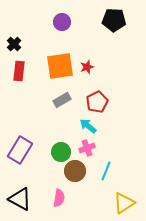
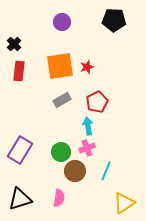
cyan arrow: rotated 42 degrees clockwise
black triangle: rotated 45 degrees counterclockwise
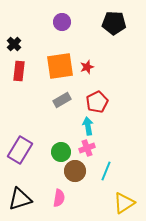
black pentagon: moved 3 px down
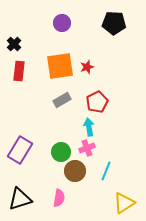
purple circle: moved 1 px down
cyan arrow: moved 1 px right, 1 px down
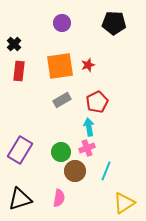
red star: moved 1 px right, 2 px up
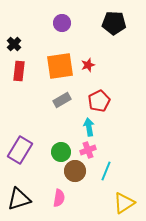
red pentagon: moved 2 px right, 1 px up
pink cross: moved 1 px right, 2 px down
black triangle: moved 1 px left
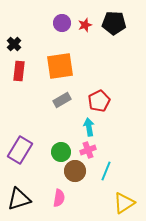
red star: moved 3 px left, 40 px up
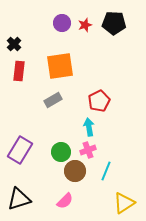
gray rectangle: moved 9 px left
pink semicircle: moved 6 px right, 3 px down; rotated 36 degrees clockwise
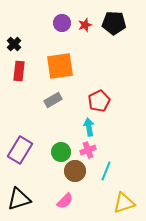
yellow triangle: rotated 15 degrees clockwise
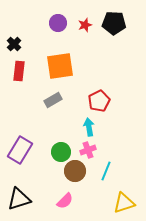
purple circle: moved 4 px left
